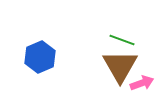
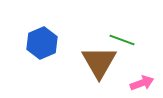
blue hexagon: moved 2 px right, 14 px up
brown triangle: moved 21 px left, 4 px up
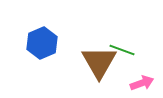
green line: moved 10 px down
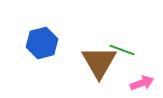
blue hexagon: rotated 8 degrees clockwise
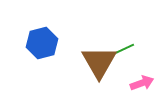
green line: rotated 45 degrees counterclockwise
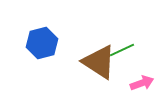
brown triangle: rotated 27 degrees counterclockwise
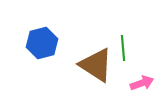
green line: moved 1 px right, 2 px up; rotated 70 degrees counterclockwise
brown triangle: moved 3 px left, 3 px down
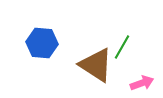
blue hexagon: rotated 20 degrees clockwise
green line: moved 1 px left, 1 px up; rotated 35 degrees clockwise
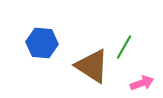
green line: moved 2 px right
brown triangle: moved 4 px left, 1 px down
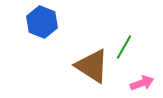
blue hexagon: moved 21 px up; rotated 16 degrees clockwise
